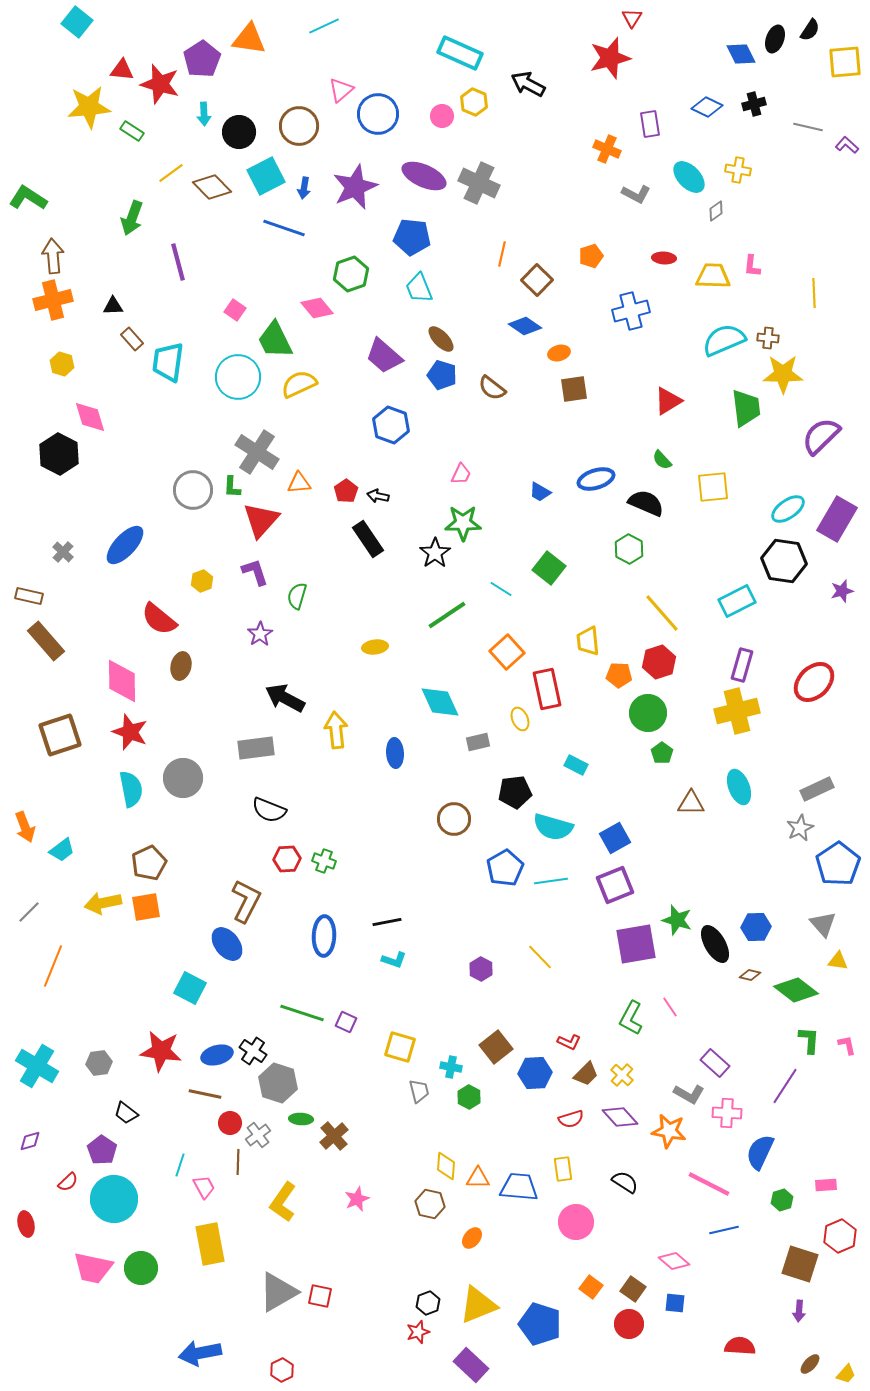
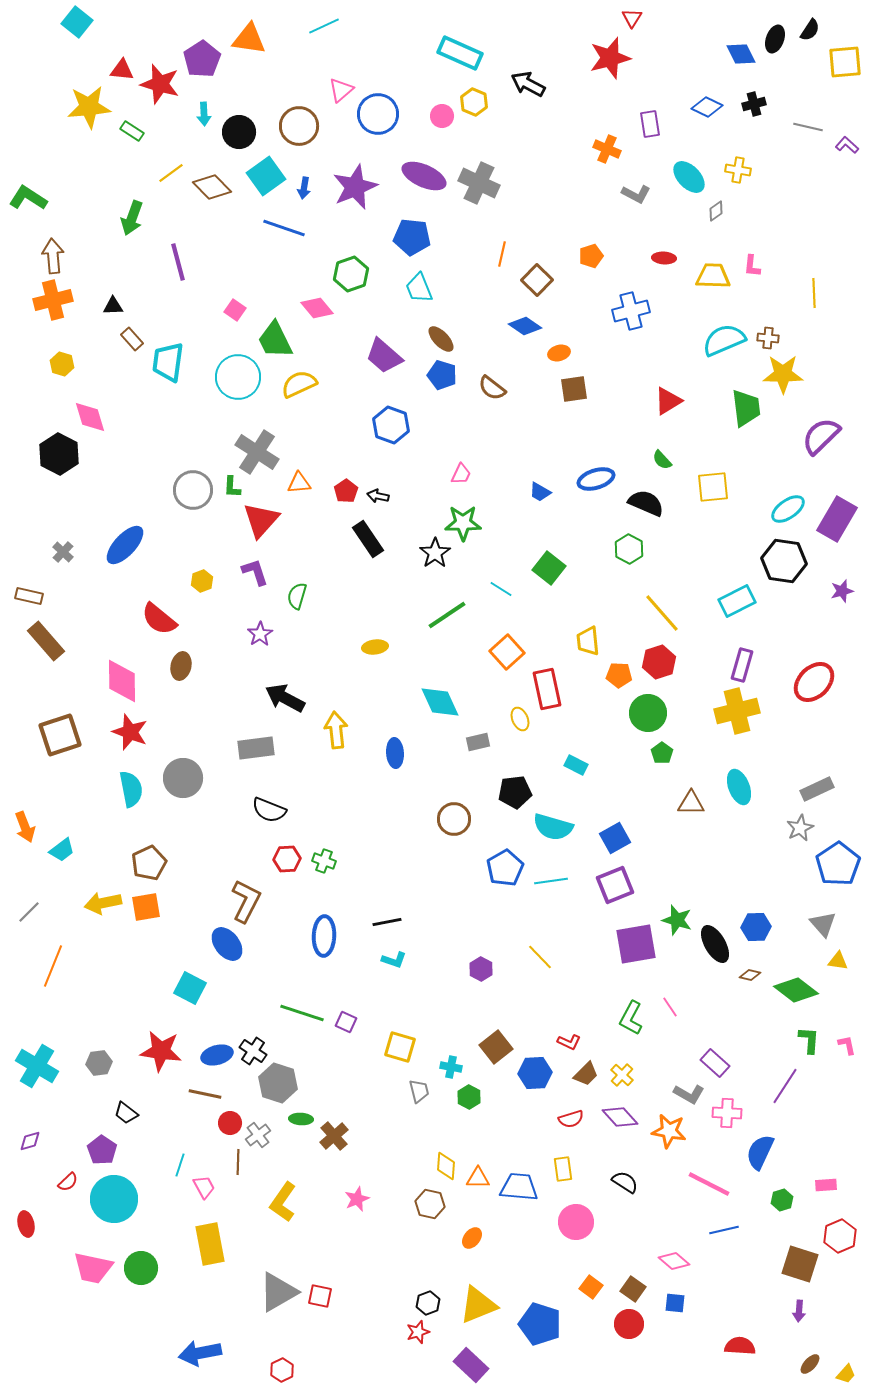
cyan square at (266, 176): rotated 9 degrees counterclockwise
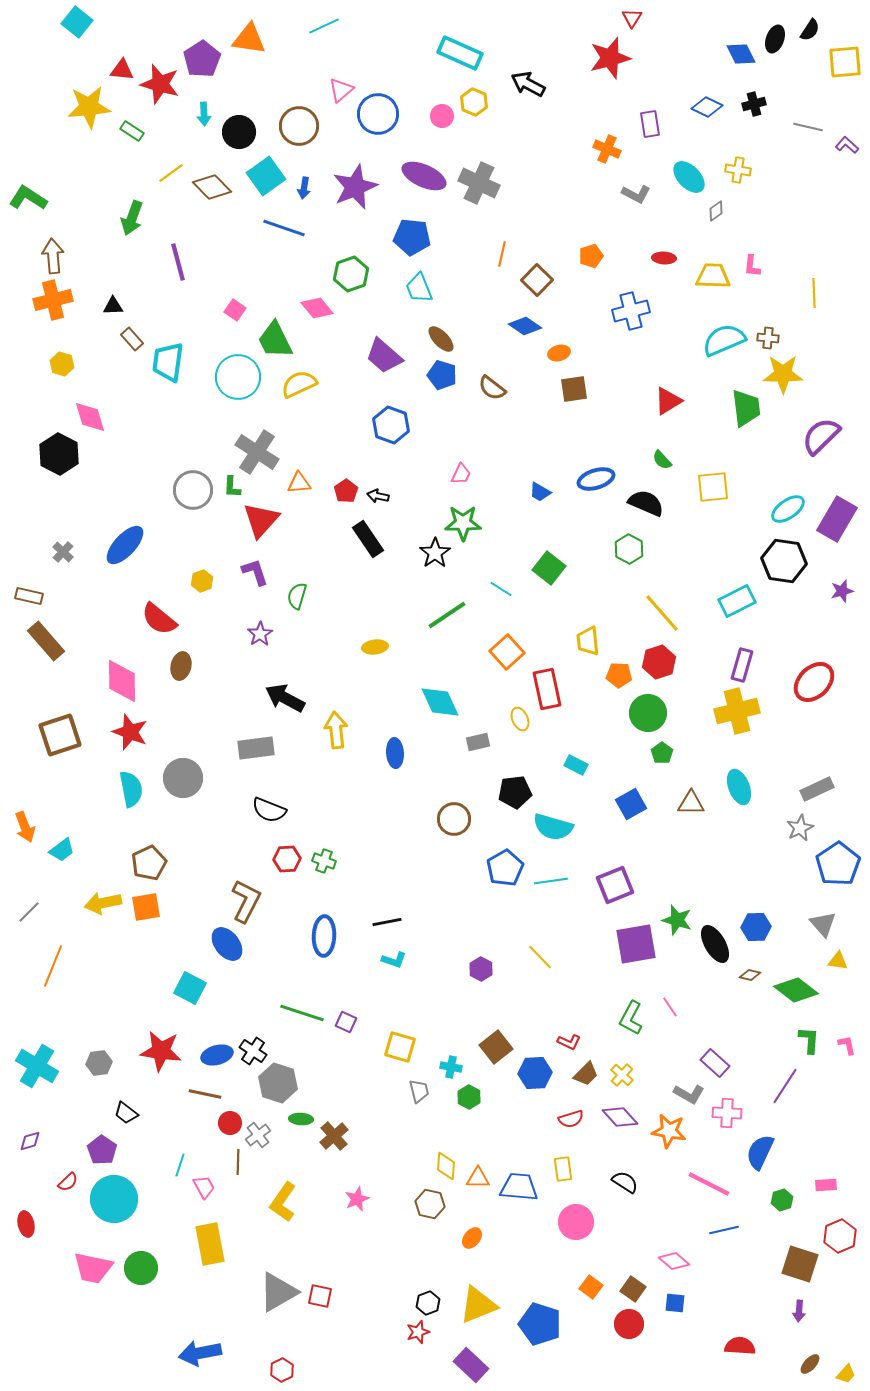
blue square at (615, 838): moved 16 px right, 34 px up
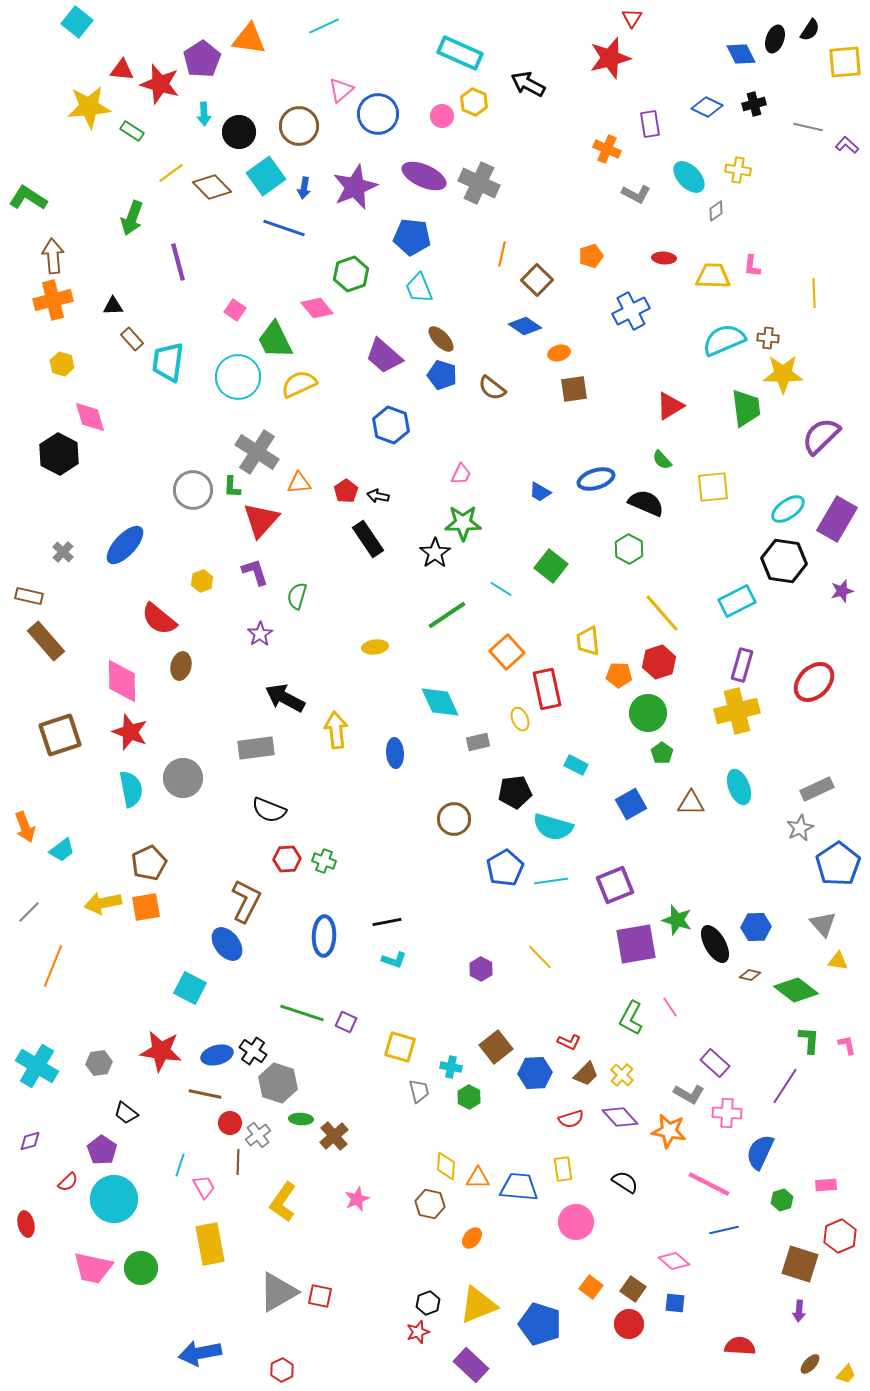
blue cross at (631, 311): rotated 12 degrees counterclockwise
red triangle at (668, 401): moved 2 px right, 5 px down
green square at (549, 568): moved 2 px right, 2 px up
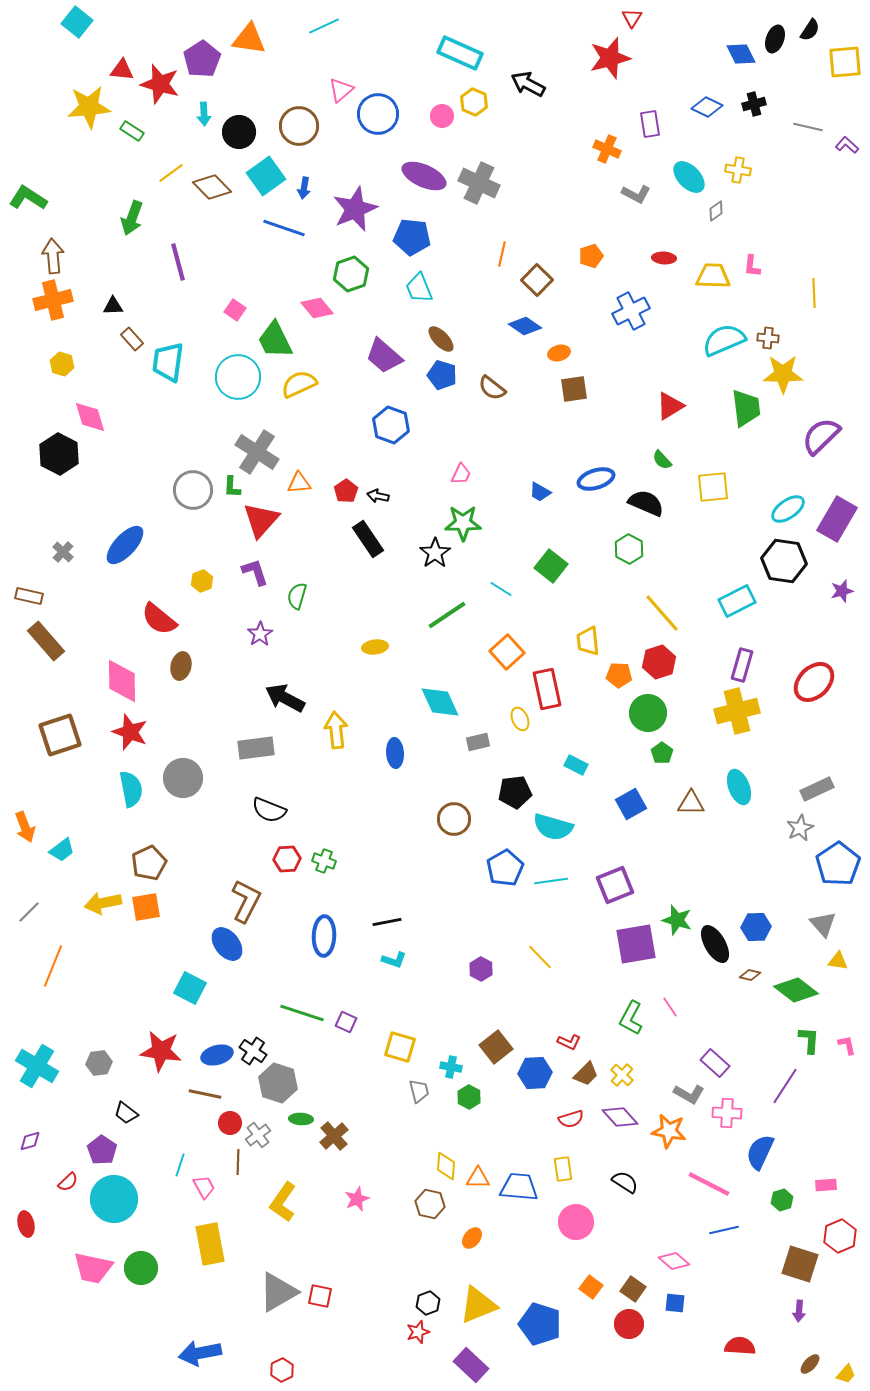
purple star at (355, 187): moved 22 px down
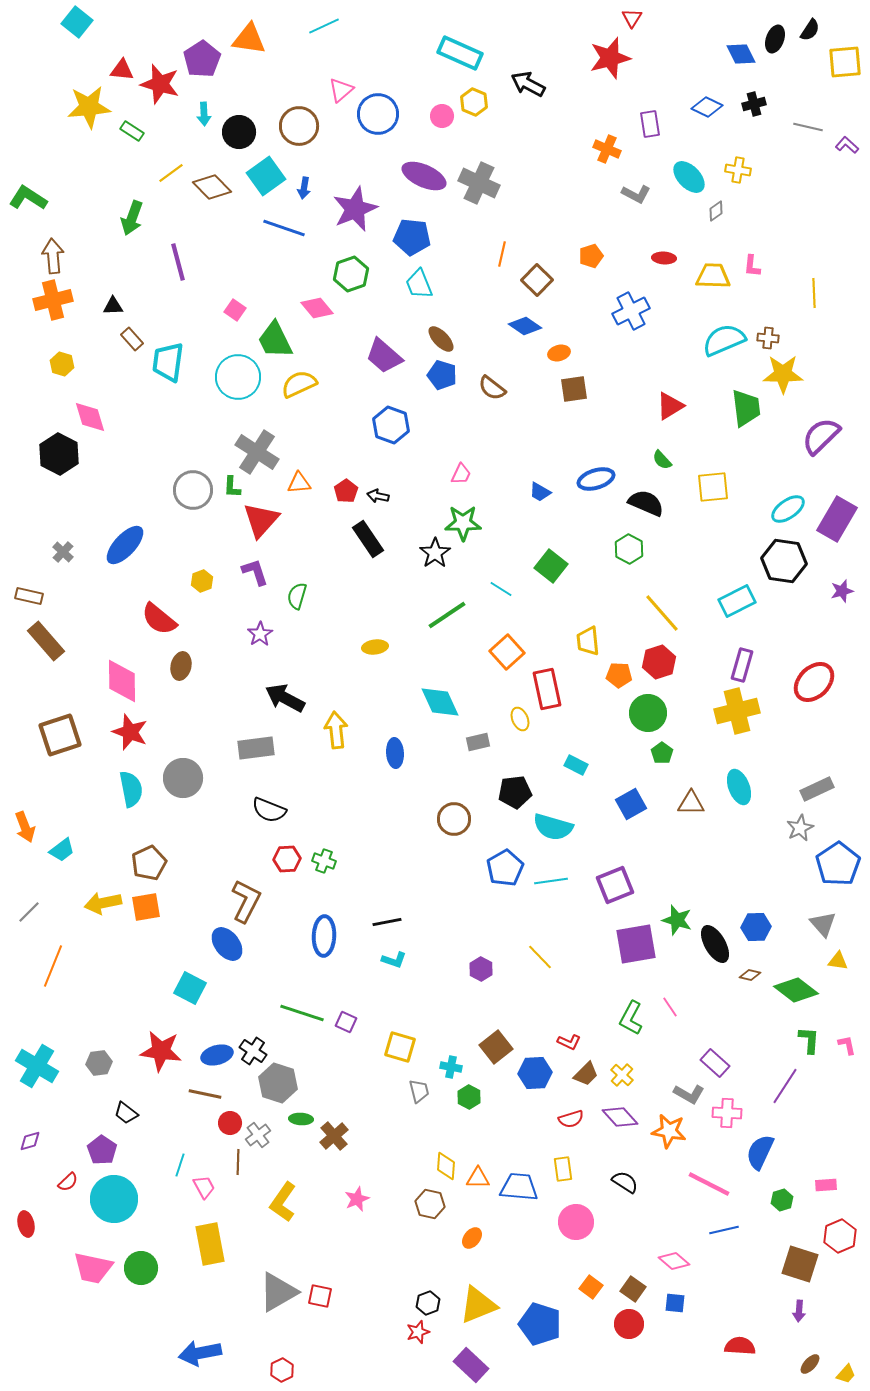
cyan trapezoid at (419, 288): moved 4 px up
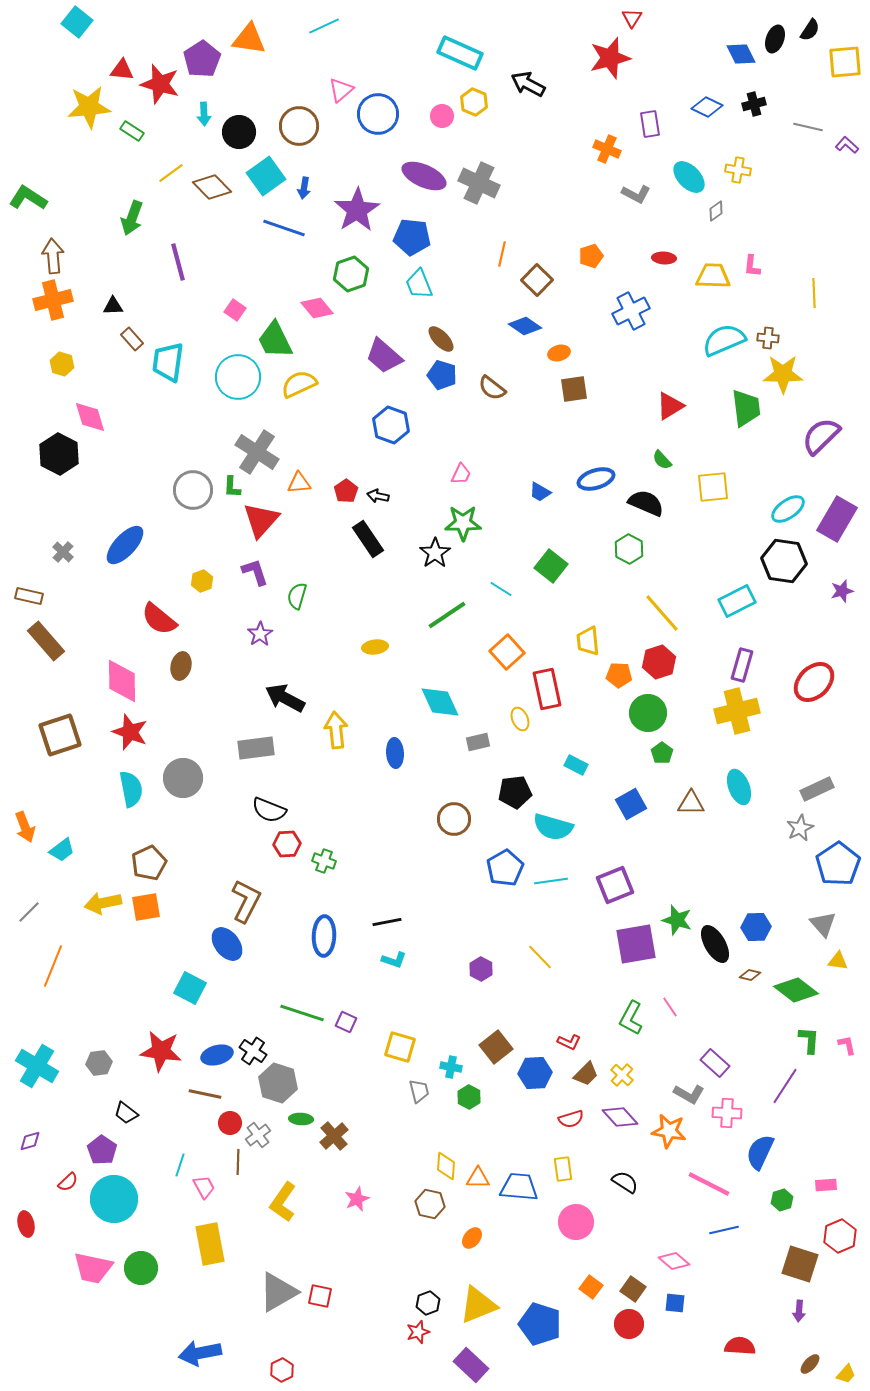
purple star at (355, 209): moved 2 px right, 1 px down; rotated 9 degrees counterclockwise
red hexagon at (287, 859): moved 15 px up
